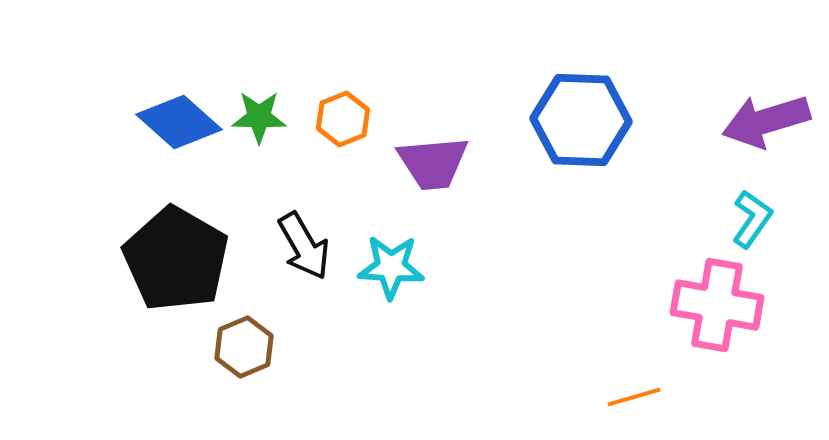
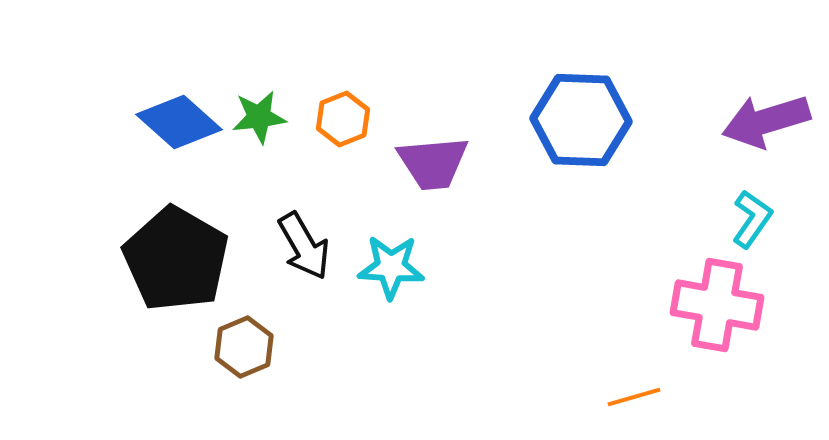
green star: rotated 8 degrees counterclockwise
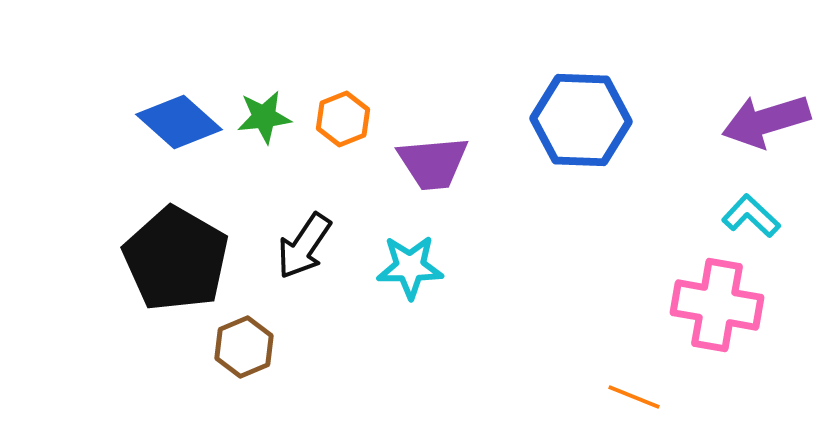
green star: moved 5 px right
cyan L-shape: moved 1 px left, 3 px up; rotated 82 degrees counterclockwise
black arrow: rotated 64 degrees clockwise
cyan star: moved 19 px right; rotated 4 degrees counterclockwise
orange line: rotated 38 degrees clockwise
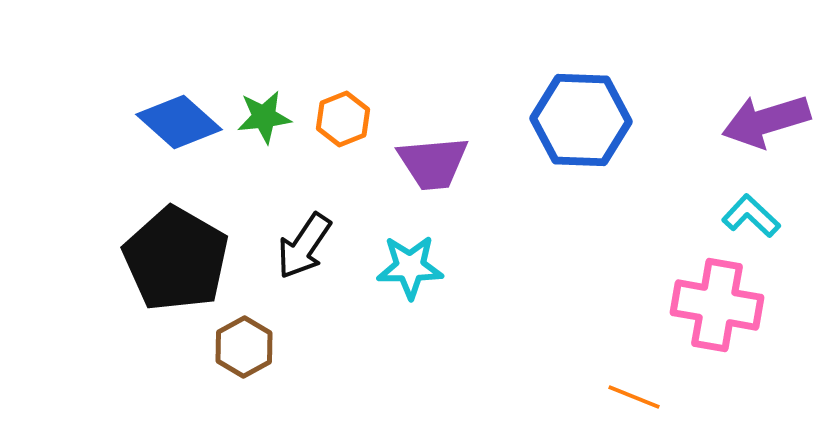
brown hexagon: rotated 6 degrees counterclockwise
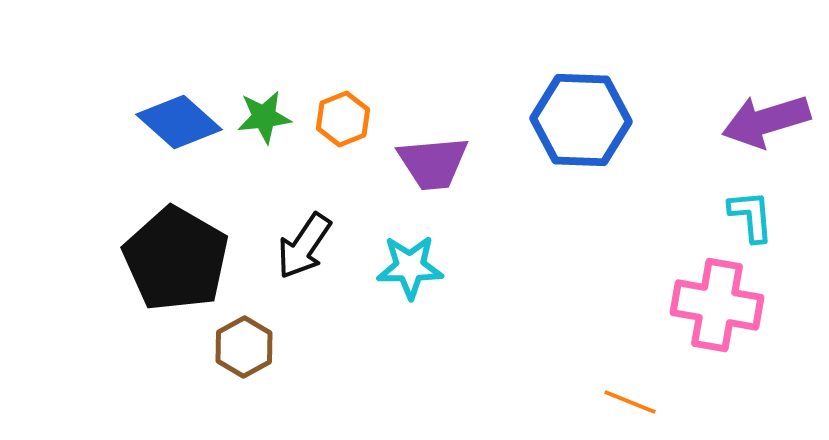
cyan L-shape: rotated 42 degrees clockwise
orange line: moved 4 px left, 5 px down
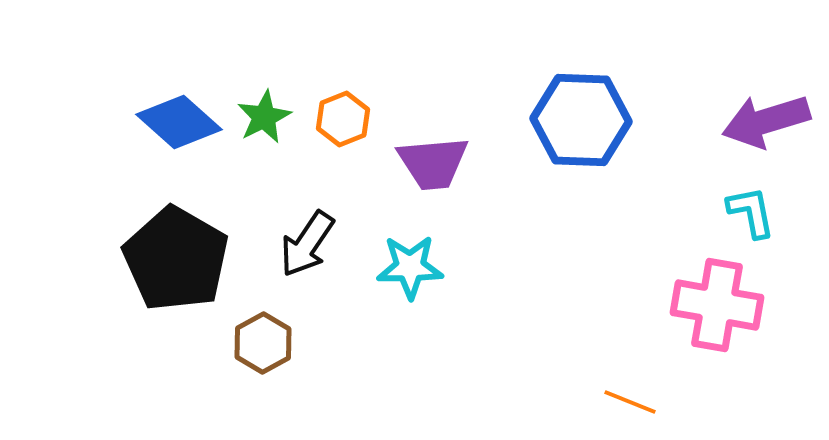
green star: rotated 20 degrees counterclockwise
cyan L-shape: moved 4 px up; rotated 6 degrees counterclockwise
black arrow: moved 3 px right, 2 px up
brown hexagon: moved 19 px right, 4 px up
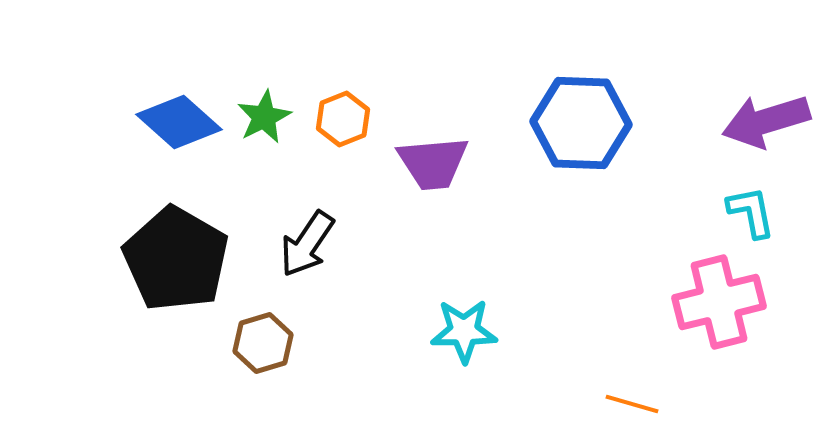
blue hexagon: moved 3 px down
cyan star: moved 54 px right, 64 px down
pink cross: moved 2 px right, 3 px up; rotated 24 degrees counterclockwise
brown hexagon: rotated 12 degrees clockwise
orange line: moved 2 px right, 2 px down; rotated 6 degrees counterclockwise
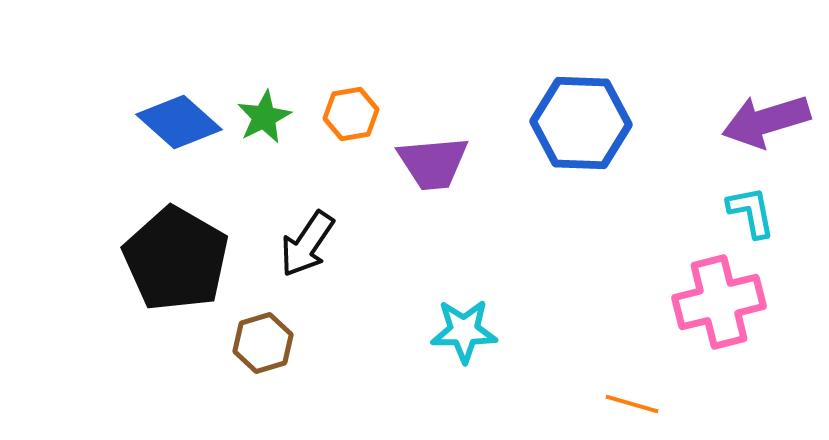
orange hexagon: moved 8 px right, 5 px up; rotated 12 degrees clockwise
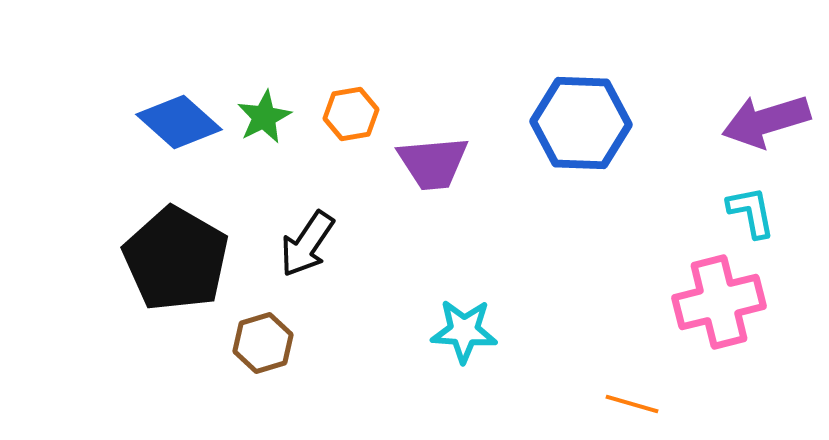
cyan star: rotated 4 degrees clockwise
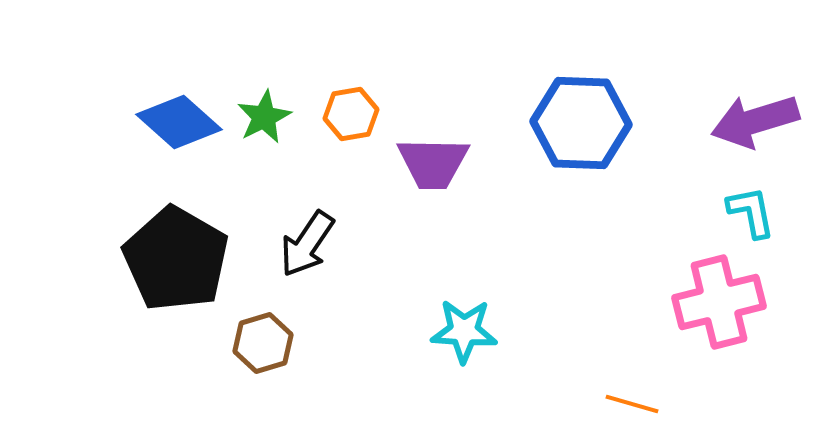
purple arrow: moved 11 px left
purple trapezoid: rotated 6 degrees clockwise
